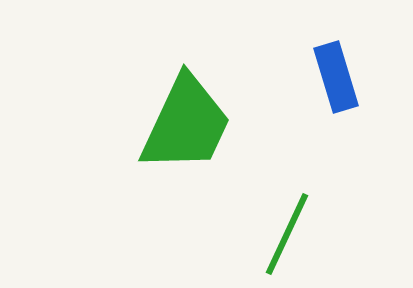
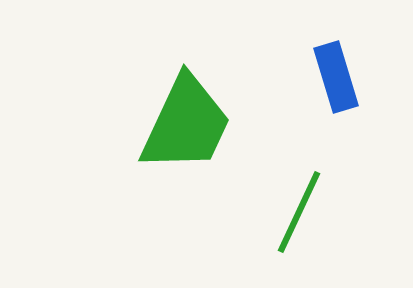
green line: moved 12 px right, 22 px up
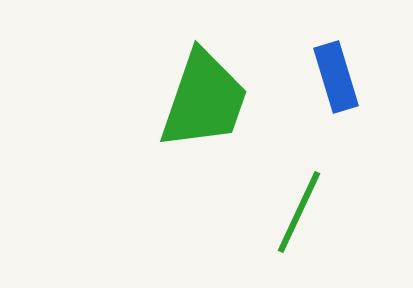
green trapezoid: moved 18 px right, 24 px up; rotated 6 degrees counterclockwise
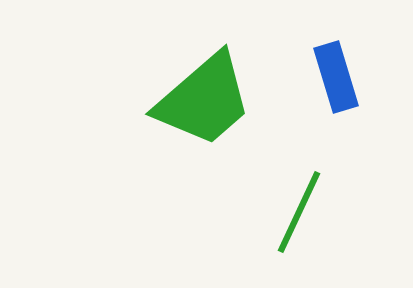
green trapezoid: rotated 30 degrees clockwise
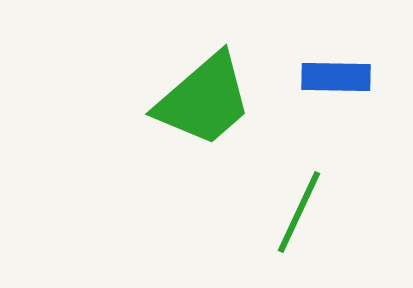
blue rectangle: rotated 72 degrees counterclockwise
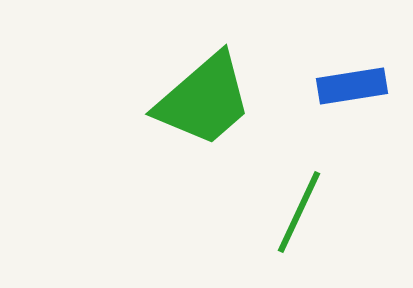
blue rectangle: moved 16 px right, 9 px down; rotated 10 degrees counterclockwise
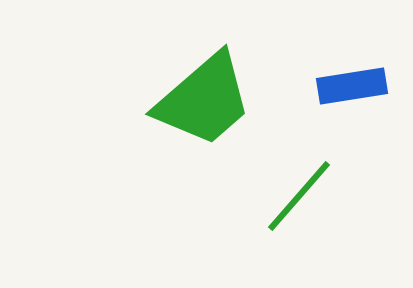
green line: moved 16 px up; rotated 16 degrees clockwise
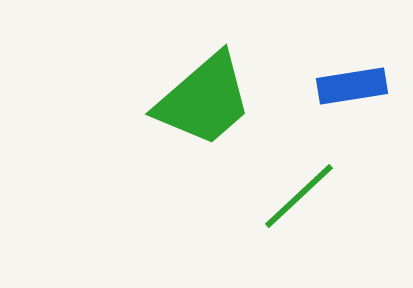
green line: rotated 6 degrees clockwise
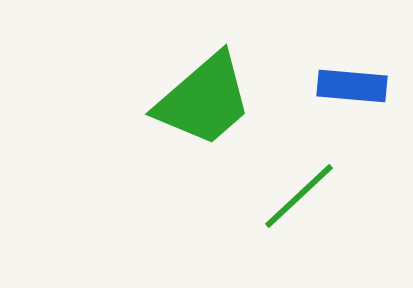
blue rectangle: rotated 14 degrees clockwise
